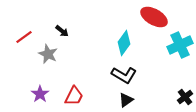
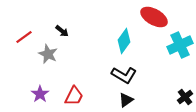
cyan diamond: moved 2 px up
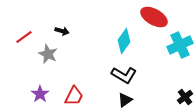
black arrow: rotated 24 degrees counterclockwise
black triangle: moved 1 px left
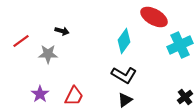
red line: moved 3 px left, 4 px down
gray star: rotated 24 degrees counterclockwise
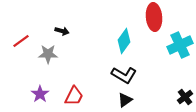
red ellipse: rotated 56 degrees clockwise
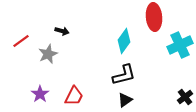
gray star: rotated 24 degrees counterclockwise
black L-shape: rotated 45 degrees counterclockwise
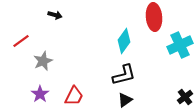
black arrow: moved 7 px left, 16 px up
gray star: moved 5 px left, 7 px down
